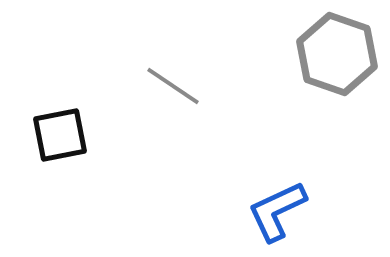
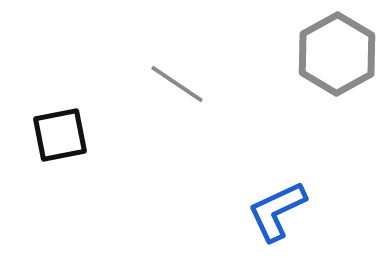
gray hexagon: rotated 12 degrees clockwise
gray line: moved 4 px right, 2 px up
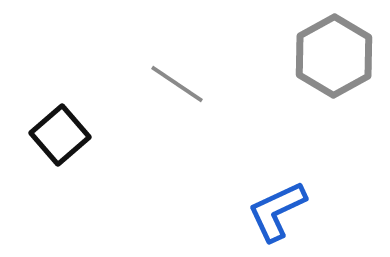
gray hexagon: moved 3 px left, 2 px down
black square: rotated 30 degrees counterclockwise
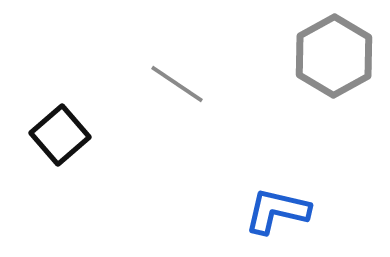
blue L-shape: rotated 38 degrees clockwise
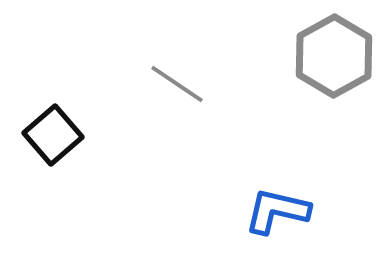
black square: moved 7 px left
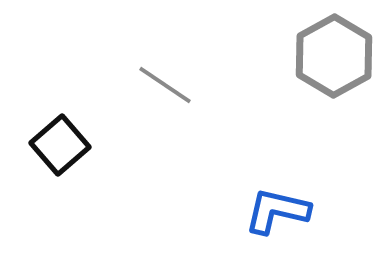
gray line: moved 12 px left, 1 px down
black square: moved 7 px right, 10 px down
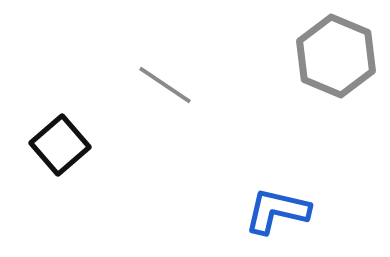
gray hexagon: moved 2 px right; rotated 8 degrees counterclockwise
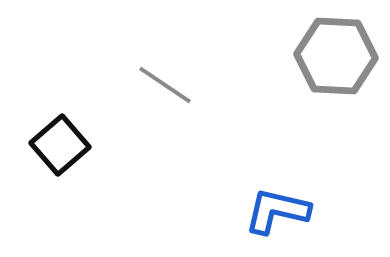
gray hexagon: rotated 20 degrees counterclockwise
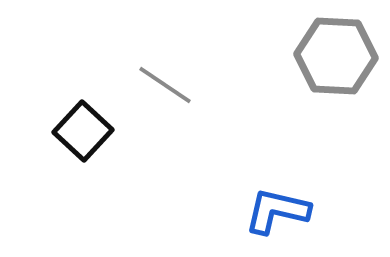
black square: moved 23 px right, 14 px up; rotated 6 degrees counterclockwise
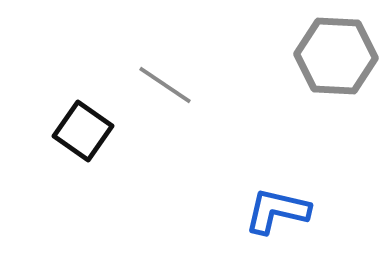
black square: rotated 8 degrees counterclockwise
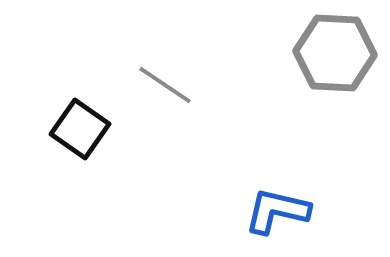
gray hexagon: moved 1 px left, 3 px up
black square: moved 3 px left, 2 px up
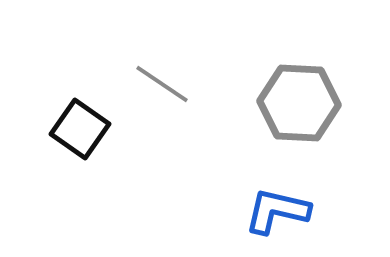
gray hexagon: moved 36 px left, 50 px down
gray line: moved 3 px left, 1 px up
